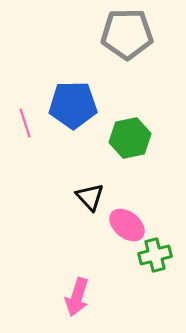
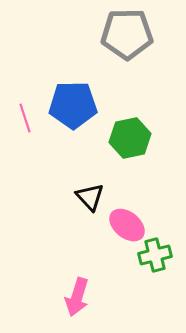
pink line: moved 5 px up
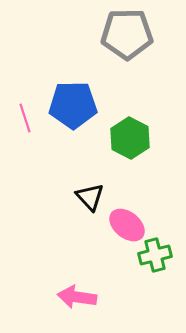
green hexagon: rotated 21 degrees counterclockwise
pink arrow: rotated 81 degrees clockwise
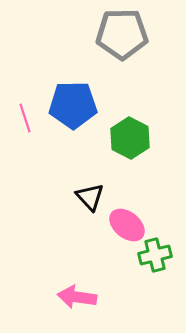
gray pentagon: moved 5 px left
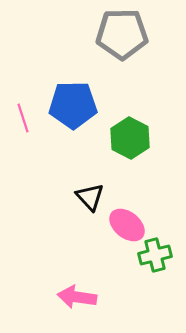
pink line: moved 2 px left
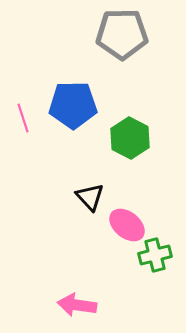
pink arrow: moved 8 px down
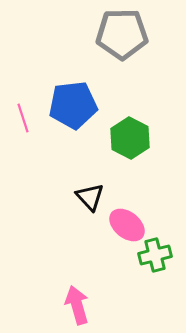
blue pentagon: rotated 6 degrees counterclockwise
pink arrow: rotated 66 degrees clockwise
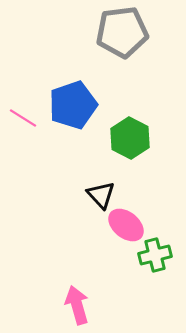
gray pentagon: moved 2 px up; rotated 6 degrees counterclockwise
blue pentagon: rotated 12 degrees counterclockwise
pink line: rotated 40 degrees counterclockwise
black triangle: moved 11 px right, 2 px up
pink ellipse: moved 1 px left
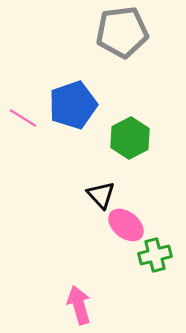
green hexagon: rotated 6 degrees clockwise
pink arrow: moved 2 px right
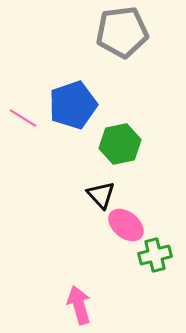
green hexagon: moved 10 px left, 6 px down; rotated 15 degrees clockwise
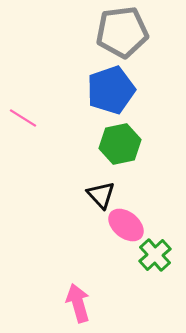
blue pentagon: moved 38 px right, 15 px up
green cross: rotated 28 degrees counterclockwise
pink arrow: moved 1 px left, 2 px up
